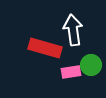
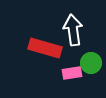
green circle: moved 2 px up
pink rectangle: moved 1 px right, 1 px down
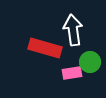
green circle: moved 1 px left, 1 px up
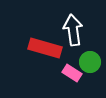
pink rectangle: rotated 42 degrees clockwise
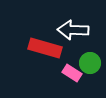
white arrow: rotated 80 degrees counterclockwise
green circle: moved 1 px down
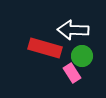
green circle: moved 8 px left, 7 px up
pink rectangle: rotated 24 degrees clockwise
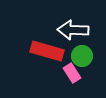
red rectangle: moved 2 px right, 3 px down
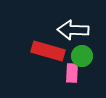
red rectangle: moved 1 px right
pink rectangle: rotated 36 degrees clockwise
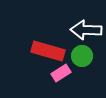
white arrow: moved 13 px right
pink rectangle: moved 11 px left; rotated 54 degrees clockwise
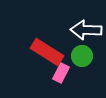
red rectangle: moved 1 px left, 1 px down; rotated 16 degrees clockwise
pink rectangle: rotated 30 degrees counterclockwise
